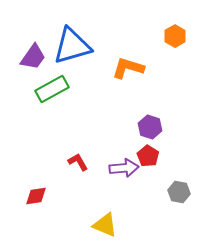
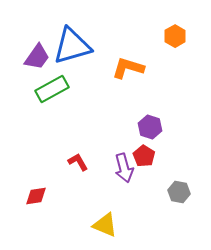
purple trapezoid: moved 4 px right
red pentagon: moved 4 px left
purple arrow: rotated 80 degrees clockwise
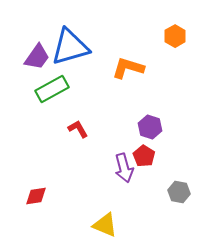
blue triangle: moved 2 px left, 1 px down
red L-shape: moved 33 px up
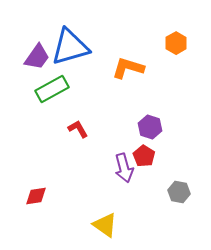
orange hexagon: moved 1 px right, 7 px down
yellow triangle: rotated 12 degrees clockwise
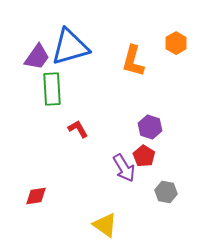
orange L-shape: moved 5 px right, 7 px up; rotated 92 degrees counterclockwise
green rectangle: rotated 64 degrees counterclockwise
purple arrow: rotated 16 degrees counterclockwise
gray hexagon: moved 13 px left
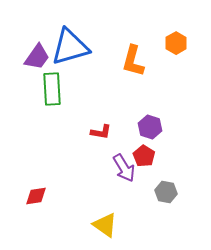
red L-shape: moved 23 px right, 3 px down; rotated 130 degrees clockwise
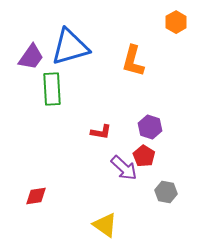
orange hexagon: moved 21 px up
purple trapezoid: moved 6 px left
purple arrow: rotated 16 degrees counterclockwise
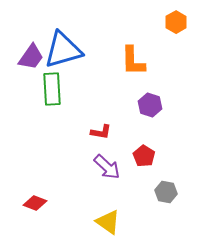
blue triangle: moved 7 px left, 3 px down
orange L-shape: rotated 16 degrees counterclockwise
purple hexagon: moved 22 px up
purple arrow: moved 17 px left, 1 px up
red diamond: moved 1 px left, 7 px down; rotated 30 degrees clockwise
yellow triangle: moved 3 px right, 3 px up
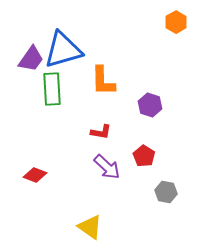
purple trapezoid: moved 2 px down
orange L-shape: moved 30 px left, 20 px down
red diamond: moved 28 px up
yellow triangle: moved 18 px left, 5 px down
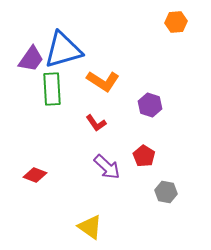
orange hexagon: rotated 25 degrees clockwise
orange L-shape: rotated 56 degrees counterclockwise
red L-shape: moved 5 px left, 9 px up; rotated 45 degrees clockwise
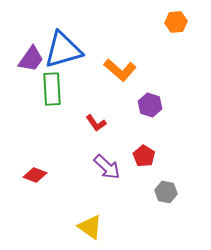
orange L-shape: moved 17 px right, 11 px up; rotated 8 degrees clockwise
